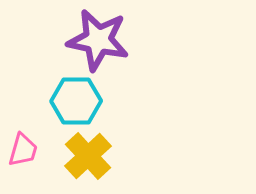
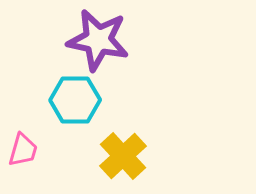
cyan hexagon: moved 1 px left, 1 px up
yellow cross: moved 35 px right
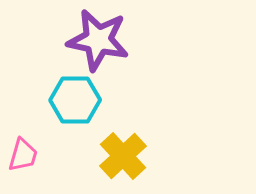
pink trapezoid: moved 5 px down
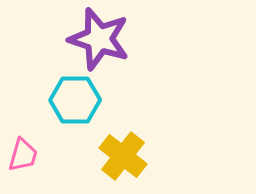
purple star: moved 1 px right, 1 px up; rotated 6 degrees clockwise
yellow cross: rotated 9 degrees counterclockwise
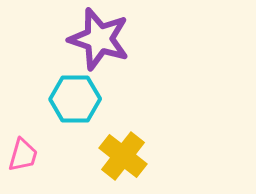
cyan hexagon: moved 1 px up
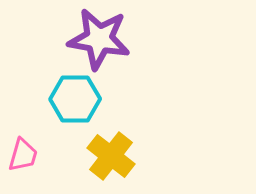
purple star: rotated 8 degrees counterclockwise
yellow cross: moved 12 px left
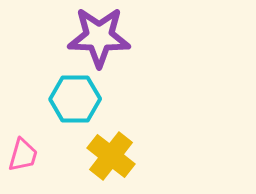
purple star: moved 2 px up; rotated 8 degrees counterclockwise
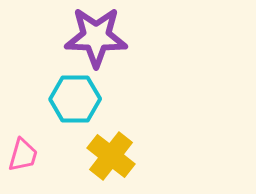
purple star: moved 3 px left
